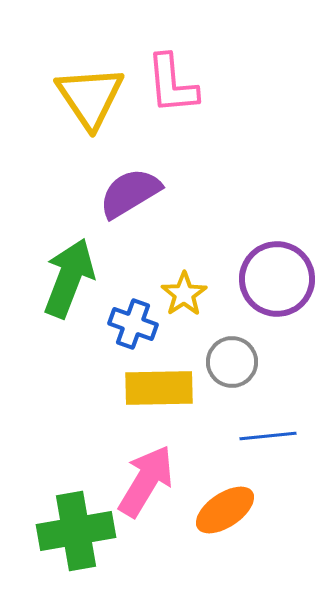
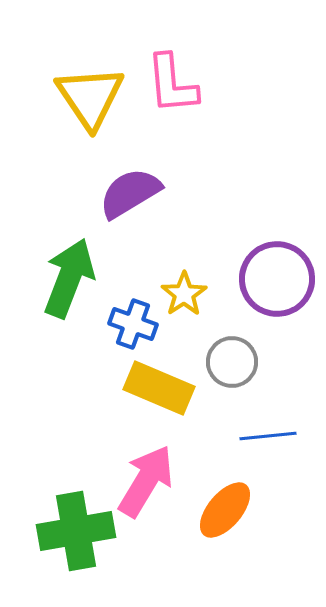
yellow rectangle: rotated 24 degrees clockwise
orange ellipse: rotated 16 degrees counterclockwise
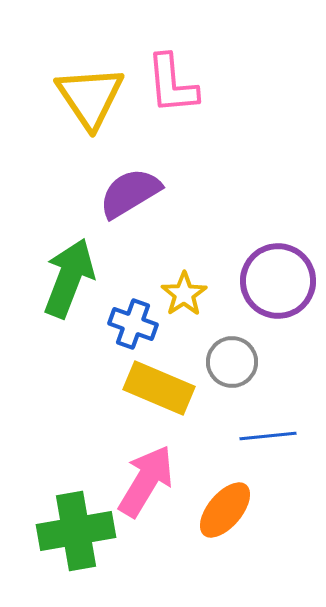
purple circle: moved 1 px right, 2 px down
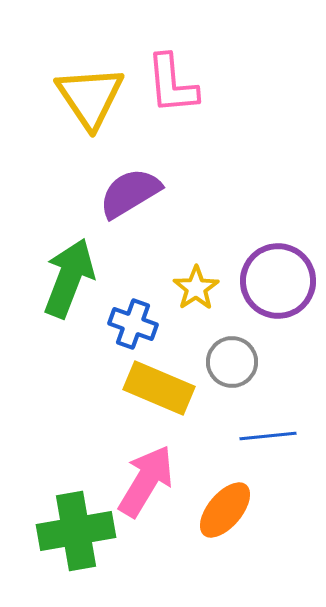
yellow star: moved 12 px right, 6 px up
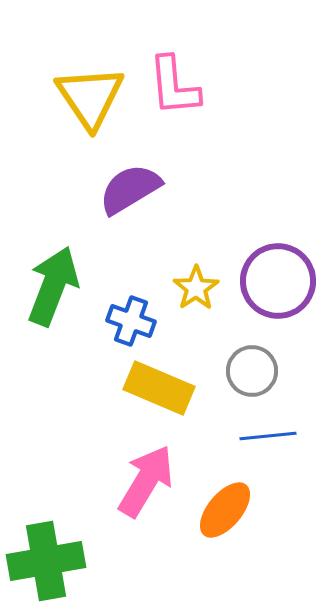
pink L-shape: moved 2 px right, 2 px down
purple semicircle: moved 4 px up
green arrow: moved 16 px left, 8 px down
blue cross: moved 2 px left, 3 px up
gray circle: moved 20 px right, 9 px down
green cross: moved 30 px left, 30 px down
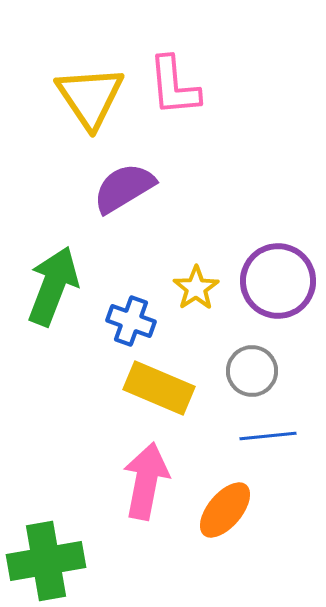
purple semicircle: moved 6 px left, 1 px up
pink arrow: rotated 20 degrees counterclockwise
